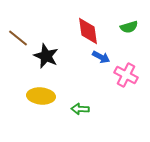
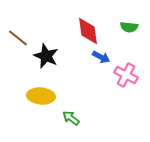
green semicircle: rotated 24 degrees clockwise
green arrow: moved 9 px left, 9 px down; rotated 36 degrees clockwise
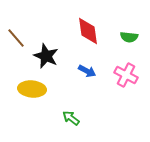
green semicircle: moved 10 px down
brown line: moved 2 px left; rotated 10 degrees clockwise
blue arrow: moved 14 px left, 14 px down
yellow ellipse: moved 9 px left, 7 px up
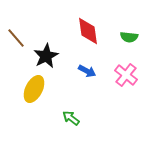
black star: rotated 20 degrees clockwise
pink cross: rotated 10 degrees clockwise
yellow ellipse: moved 2 px right; rotated 68 degrees counterclockwise
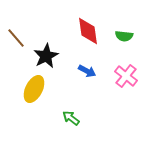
green semicircle: moved 5 px left, 1 px up
pink cross: moved 1 px down
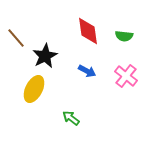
black star: moved 1 px left
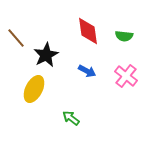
black star: moved 1 px right, 1 px up
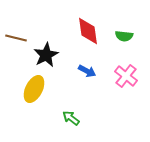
brown line: rotated 35 degrees counterclockwise
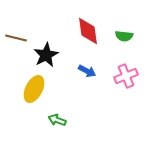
pink cross: rotated 30 degrees clockwise
green arrow: moved 14 px left, 2 px down; rotated 18 degrees counterclockwise
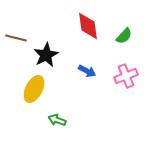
red diamond: moved 5 px up
green semicircle: rotated 54 degrees counterclockwise
